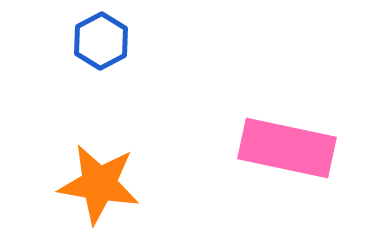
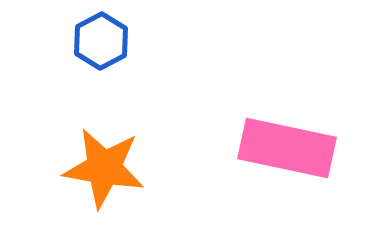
orange star: moved 5 px right, 16 px up
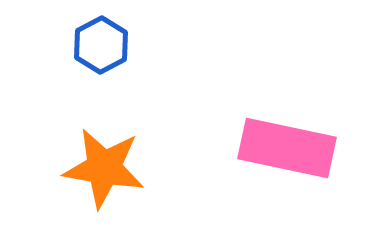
blue hexagon: moved 4 px down
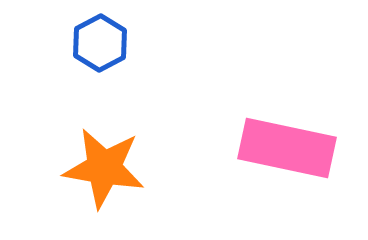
blue hexagon: moved 1 px left, 2 px up
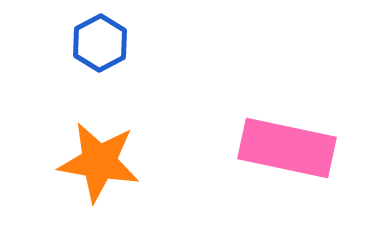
orange star: moved 5 px left, 6 px up
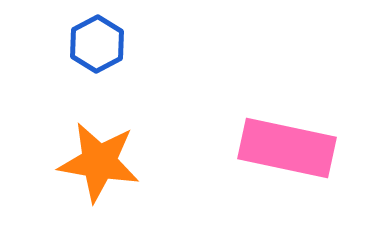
blue hexagon: moved 3 px left, 1 px down
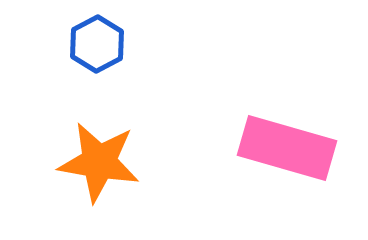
pink rectangle: rotated 4 degrees clockwise
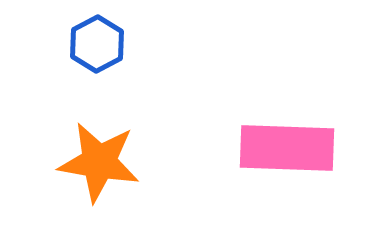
pink rectangle: rotated 14 degrees counterclockwise
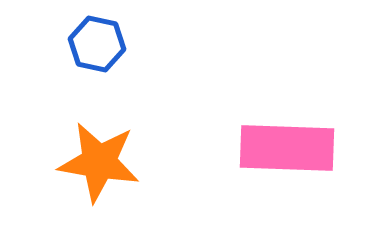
blue hexagon: rotated 20 degrees counterclockwise
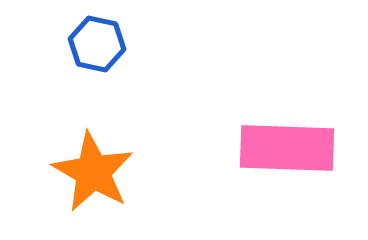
orange star: moved 6 px left, 10 px down; rotated 20 degrees clockwise
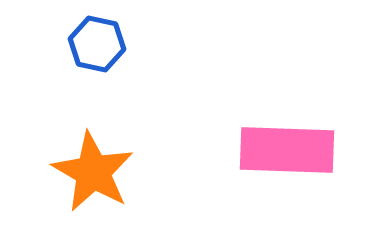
pink rectangle: moved 2 px down
